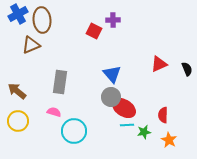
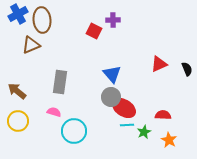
red semicircle: rotated 91 degrees clockwise
green star: rotated 16 degrees counterclockwise
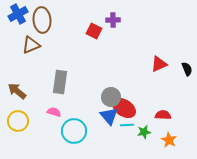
blue triangle: moved 3 px left, 42 px down
green star: rotated 16 degrees clockwise
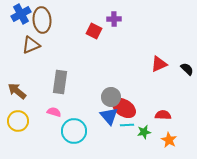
blue cross: moved 3 px right
purple cross: moved 1 px right, 1 px up
black semicircle: rotated 24 degrees counterclockwise
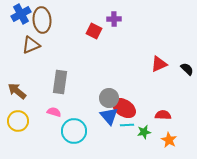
gray circle: moved 2 px left, 1 px down
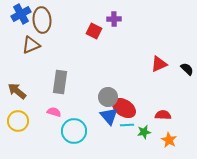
gray circle: moved 1 px left, 1 px up
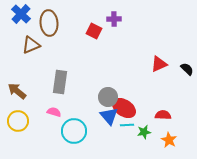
blue cross: rotated 18 degrees counterclockwise
brown ellipse: moved 7 px right, 3 px down
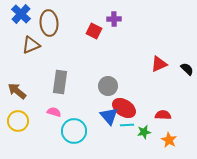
gray circle: moved 11 px up
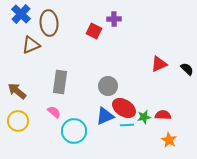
pink semicircle: rotated 24 degrees clockwise
blue triangle: moved 4 px left; rotated 48 degrees clockwise
green star: moved 15 px up
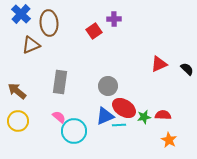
red square: rotated 28 degrees clockwise
pink semicircle: moved 5 px right, 5 px down
cyan line: moved 8 px left
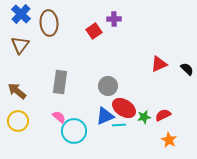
brown triangle: moved 11 px left; rotated 30 degrees counterclockwise
red semicircle: rotated 28 degrees counterclockwise
